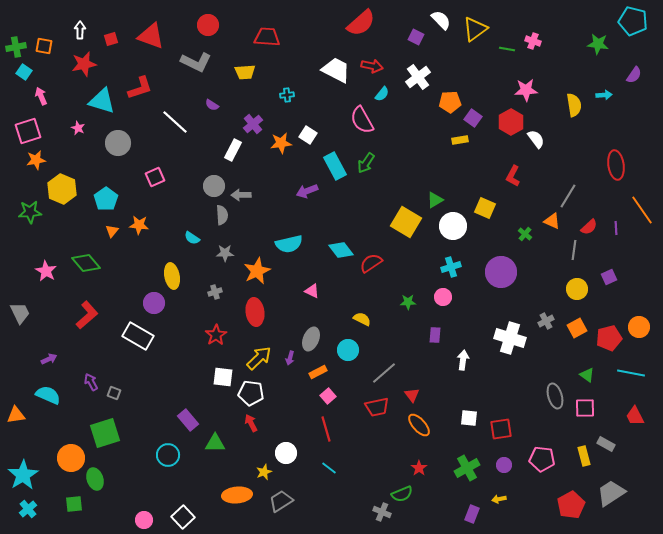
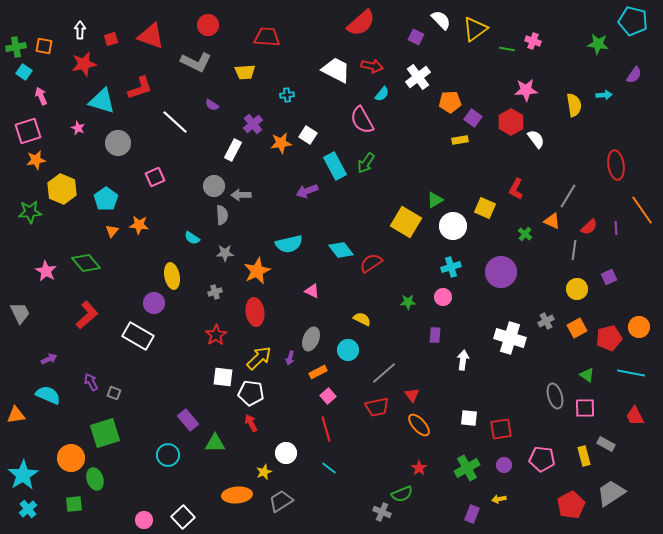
red L-shape at (513, 176): moved 3 px right, 13 px down
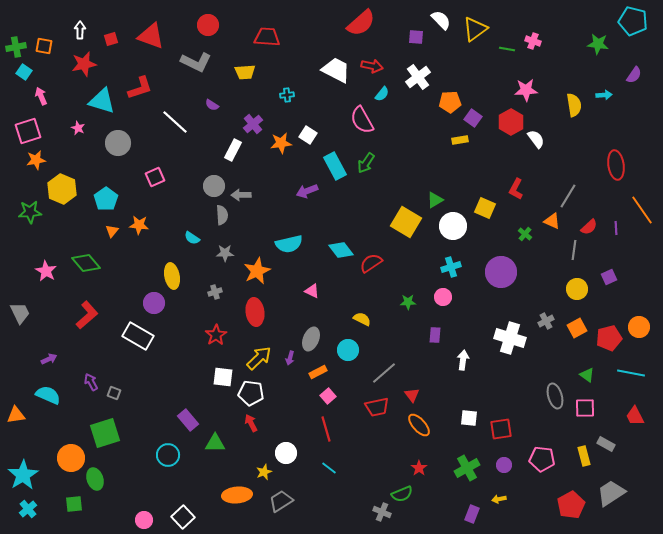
purple square at (416, 37): rotated 21 degrees counterclockwise
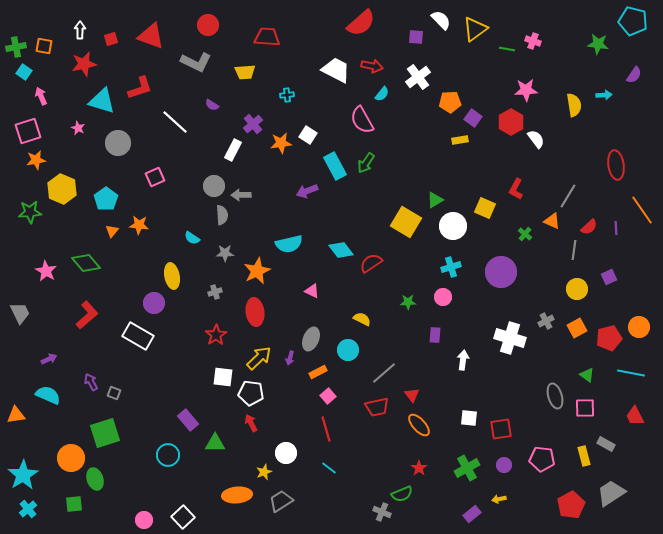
purple rectangle at (472, 514): rotated 30 degrees clockwise
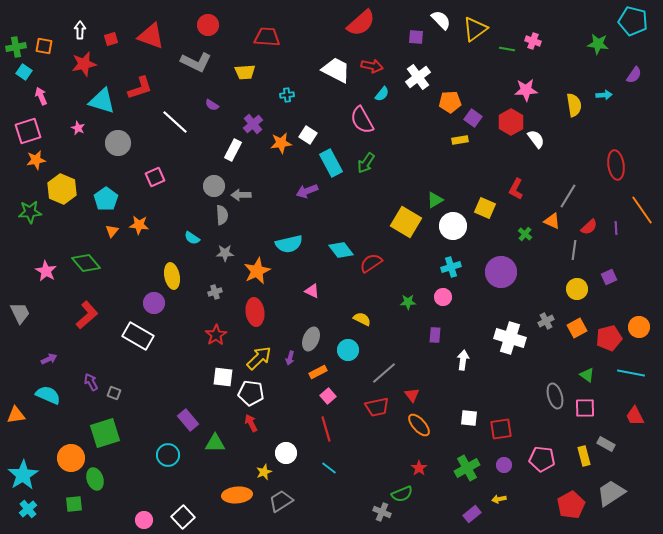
cyan rectangle at (335, 166): moved 4 px left, 3 px up
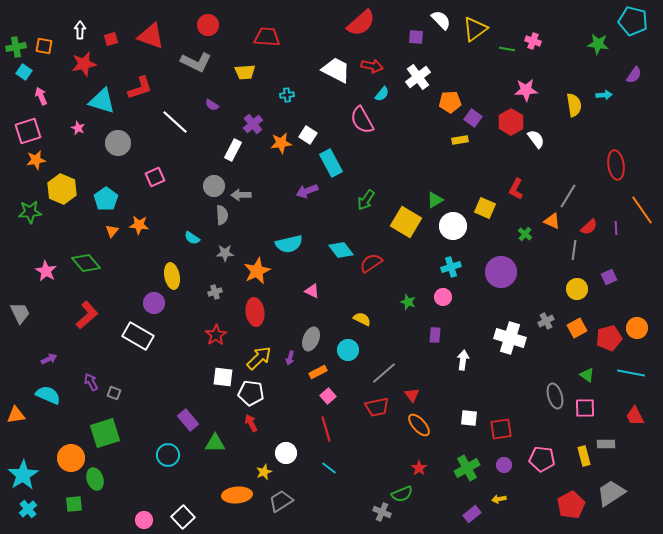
green arrow at (366, 163): moved 37 px down
green star at (408, 302): rotated 21 degrees clockwise
orange circle at (639, 327): moved 2 px left, 1 px down
gray rectangle at (606, 444): rotated 30 degrees counterclockwise
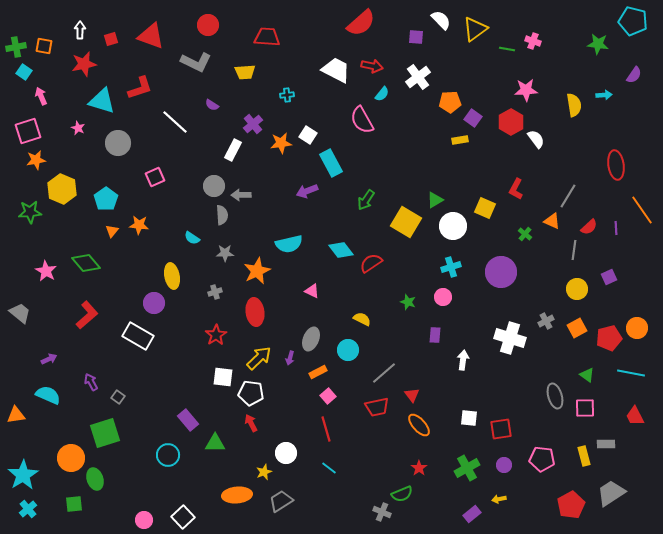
gray trapezoid at (20, 313): rotated 25 degrees counterclockwise
gray square at (114, 393): moved 4 px right, 4 px down; rotated 16 degrees clockwise
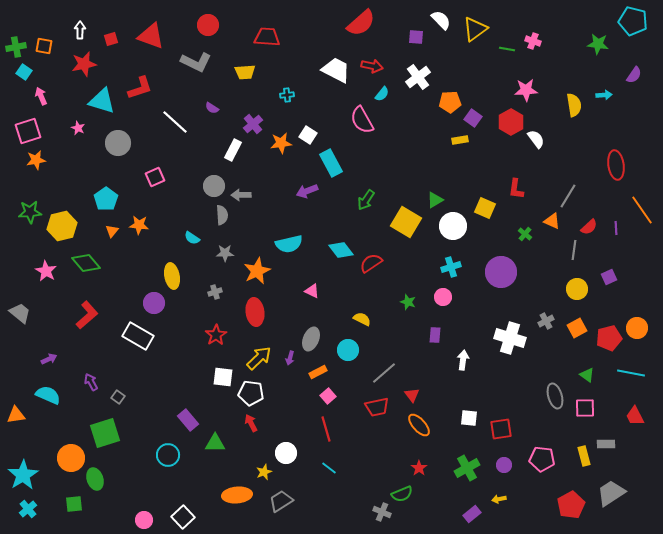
purple semicircle at (212, 105): moved 3 px down
yellow hexagon at (62, 189): moved 37 px down; rotated 24 degrees clockwise
red L-shape at (516, 189): rotated 20 degrees counterclockwise
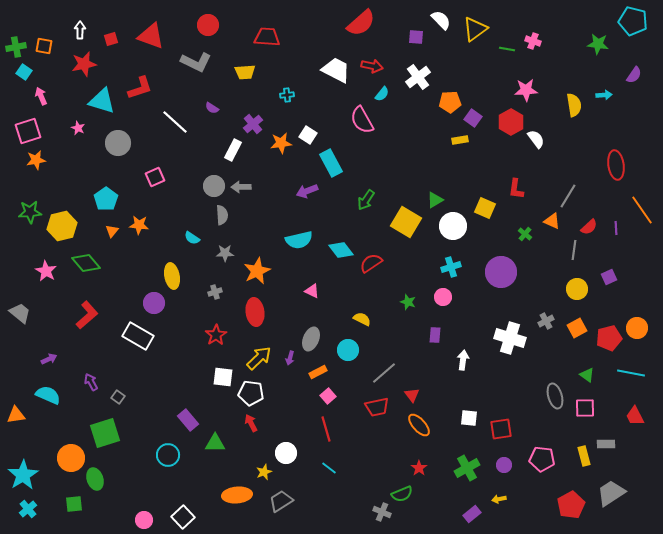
gray arrow at (241, 195): moved 8 px up
cyan semicircle at (289, 244): moved 10 px right, 4 px up
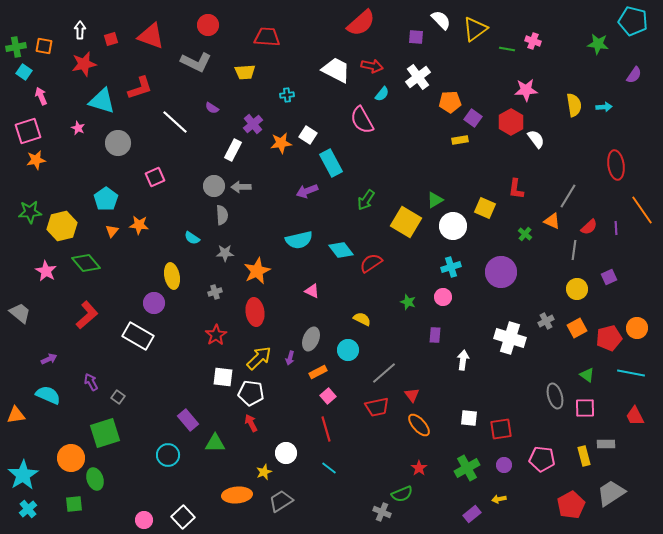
cyan arrow at (604, 95): moved 12 px down
